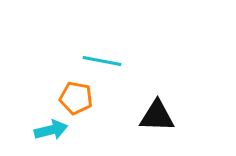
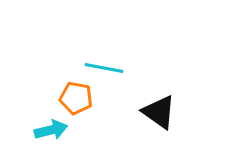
cyan line: moved 2 px right, 7 px down
black triangle: moved 2 px right, 4 px up; rotated 33 degrees clockwise
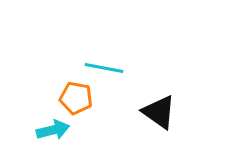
cyan arrow: moved 2 px right
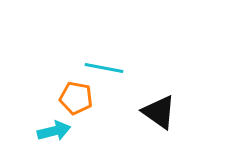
cyan arrow: moved 1 px right, 1 px down
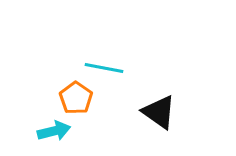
orange pentagon: rotated 24 degrees clockwise
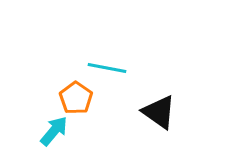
cyan line: moved 3 px right
cyan arrow: rotated 36 degrees counterclockwise
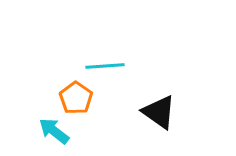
cyan line: moved 2 px left, 2 px up; rotated 15 degrees counterclockwise
cyan arrow: rotated 92 degrees counterclockwise
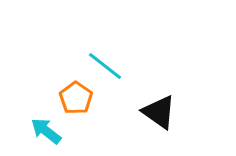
cyan line: rotated 42 degrees clockwise
cyan arrow: moved 8 px left
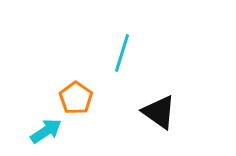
cyan line: moved 17 px right, 13 px up; rotated 69 degrees clockwise
cyan arrow: rotated 108 degrees clockwise
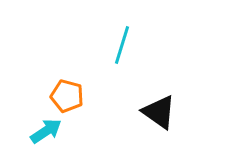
cyan line: moved 8 px up
orange pentagon: moved 9 px left, 2 px up; rotated 20 degrees counterclockwise
